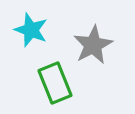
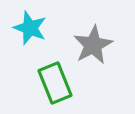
cyan star: moved 1 px left, 2 px up
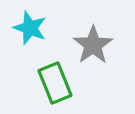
gray star: rotated 6 degrees counterclockwise
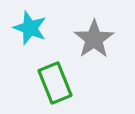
gray star: moved 1 px right, 6 px up
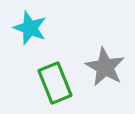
gray star: moved 11 px right, 28 px down; rotated 9 degrees counterclockwise
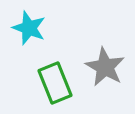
cyan star: moved 1 px left
